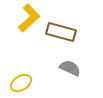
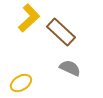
brown rectangle: rotated 28 degrees clockwise
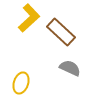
yellow ellipse: rotated 40 degrees counterclockwise
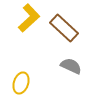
brown rectangle: moved 3 px right, 4 px up
gray semicircle: moved 1 px right, 2 px up
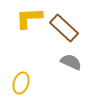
yellow L-shape: rotated 140 degrees counterclockwise
gray semicircle: moved 4 px up
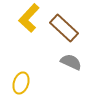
yellow L-shape: rotated 44 degrees counterclockwise
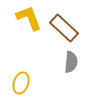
yellow L-shape: rotated 116 degrees clockwise
gray semicircle: rotated 70 degrees clockwise
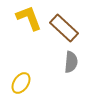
yellow ellipse: rotated 15 degrees clockwise
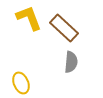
yellow ellipse: rotated 55 degrees counterclockwise
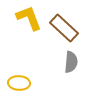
yellow ellipse: moved 2 px left; rotated 65 degrees counterclockwise
